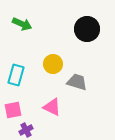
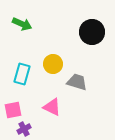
black circle: moved 5 px right, 3 px down
cyan rectangle: moved 6 px right, 1 px up
purple cross: moved 2 px left, 1 px up
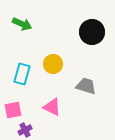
gray trapezoid: moved 9 px right, 4 px down
purple cross: moved 1 px right, 1 px down
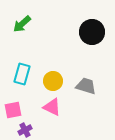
green arrow: rotated 114 degrees clockwise
yellow circle: moved 17 px down
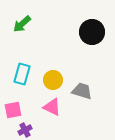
yellow circle: moved 1 px up
gray trapezoid: moved 4 px left, 5 px down
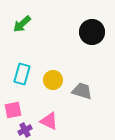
pink triangle: moved 3 px left, 14 px down
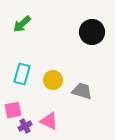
purple cross: moved 4 px up
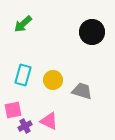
green arrow: moved 1 px right
cyan rectangle: moved 1 px right, 1 px down
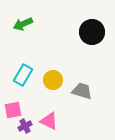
green arrow: rotated 18 degrees clockwise
cyan rectangle: rotated 15 degrees clockwise
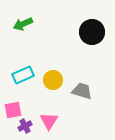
cyan rectangle: rotated 35 degrees clockwise
pink triangle: rotated 36 degrees clockwise
